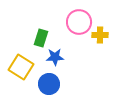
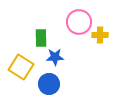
green rectangle: rotated 18 degrees counterclockwise
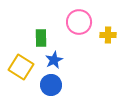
yellow cross: moved 8 px right
blue star: moved 1 px left, 3 px down; rotated 24 degrees counterclockwise
blue circle: moved 2 px right, 1 px down
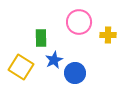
blue circle: moved 24 px right, 12 px up
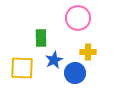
pink circle: moved 1 px left, 4 px up
yellow cross: moved 20 px left, 17 px down
yellow square: moved 1 px right, 1 px down; rotated 30 degrees counterclockwise
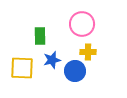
pink circle: moved 4 px right, 6 px down
green rectangle: moved 1 px left, 2 px up
blue star: moved 2 px left; rotated 12 degrees clockwise
blue circle: moved 2 px up
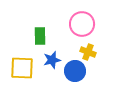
yellow cross: rotated 21 degrees clockwise
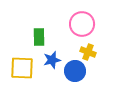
green rectangle: moved 1 px left, 1 px down
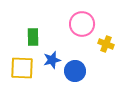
green rectangle: moved 6 px left
yellow cross: moved 18 px right, 8 px up
